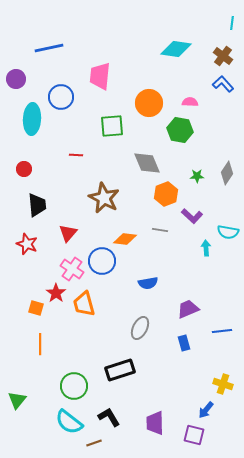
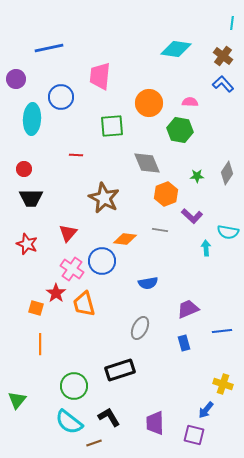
black trapezoid at (37, 205): moved 6 px left, 7 px up; rotated 95 degrees clockwise
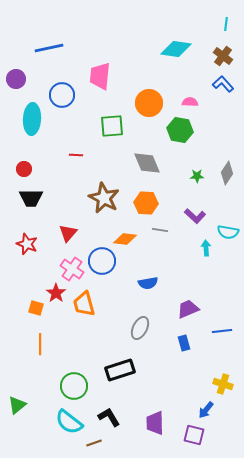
cyan line at (232, 23): moved 6 px left, 1 px down
blue circle at (61, 97): moved 1 px right, 2 px up
orange hexagon at (166, 194): moved 20 px left, 9 px down; rotated 25 degrees clockwise
purple L-shape at (192, 216): moved 3 px right
green triangle at (17, 400): moved 5 px down; rotated 12 degrees clockwise
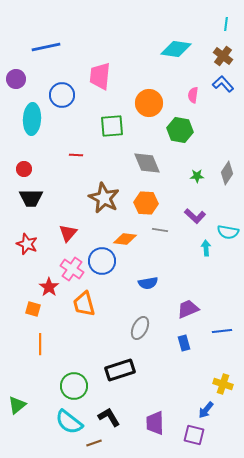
blue line at (49, 48): moved 3 px left, 1 px up
pink semicircle at (190, 102): moved 3 px right, 7 px up; rotated 84 degrees counterclockwise
red star at (56, 293): moved 7 px left, 6 px up
orange square at (36, 308): moved 3 px left, 1 px down
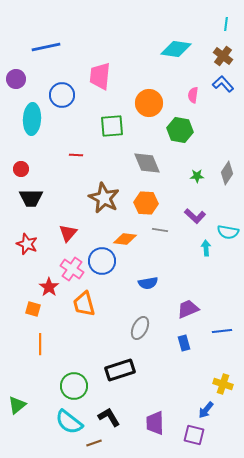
red circle at (24, 169): moved 3 px left
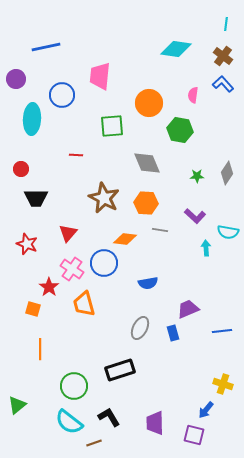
black trapezoid at (31, 198): moved 5 px right
blue circle at (102, 261): moved 2 px right, 2 px down
blue rectangle at (184, 343): moved 11 px left, 10 px up
orange line at (40, 344): moved 5 px down
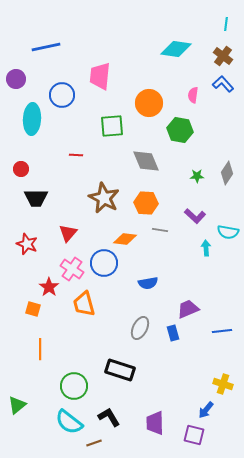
gray diamond at (147, 163): moved 1 px left, 2 px up
black rectangle at (120, 370): rotated 36 degrees clockwise
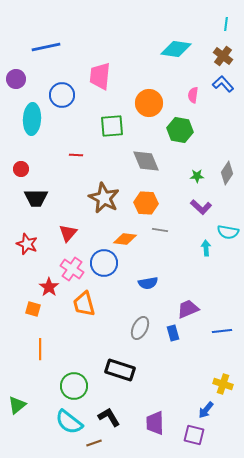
purple L-shape at (195, 216): moved 6 px right, 9 px up
